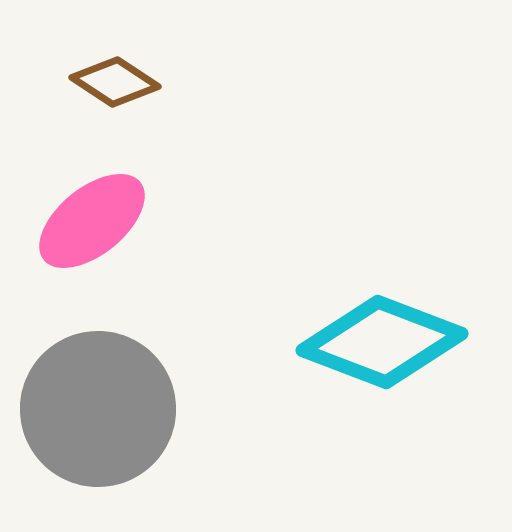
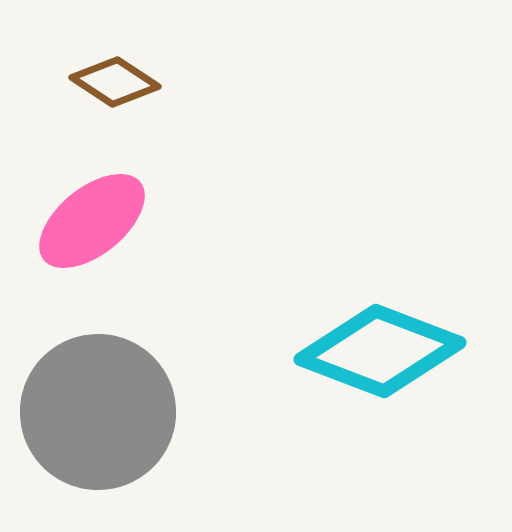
cyan diamond: moved 2 px left, 9 px down
gray circle: moved 3 px down
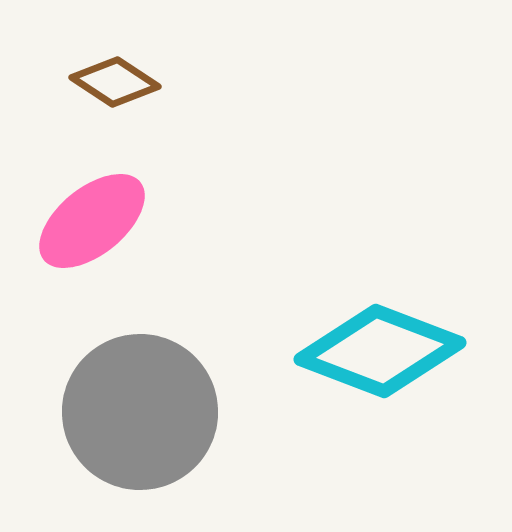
gray circle: moved 42 px right
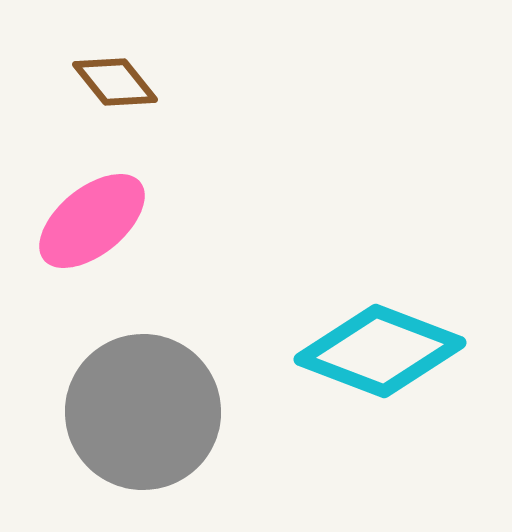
brown diamond: rotated 18 degrees clockwise
gray circle: moved 3 px right
